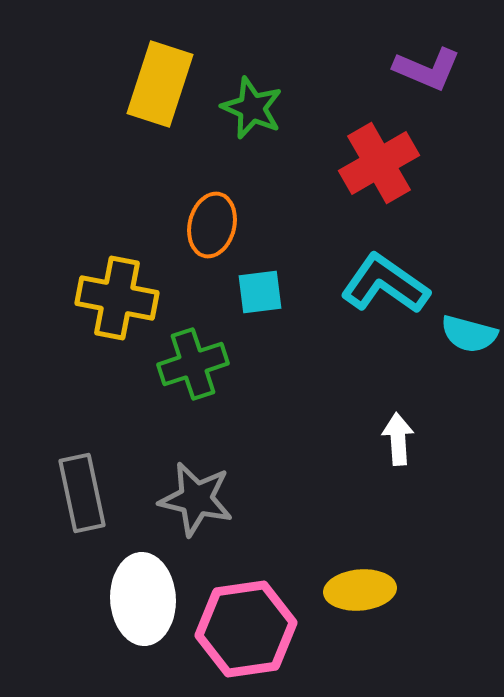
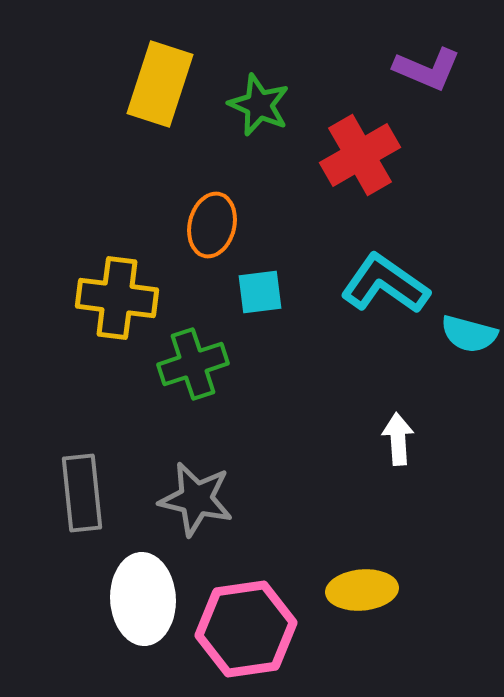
green star: moved 7 px right, 3 px up
red cross: moved 19 px left, 8 px up
yellow cross: rotated 4 degrees counterclockwise
gray rectangle: rotated 6 degrees clockwise
yellow ellipse: moved 2 px right
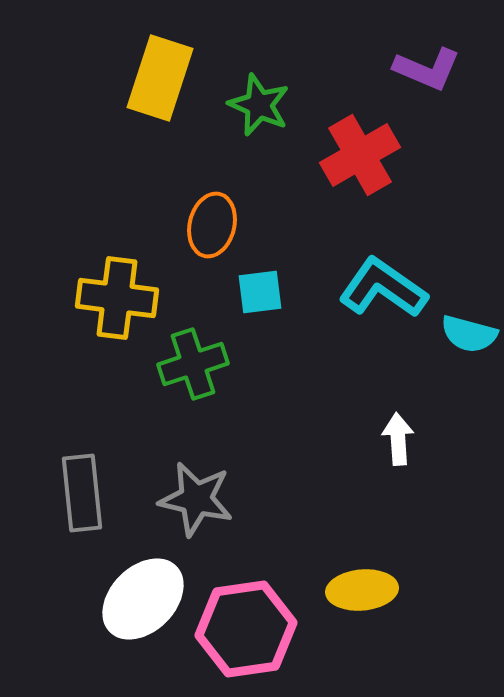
yellow rectangle: moved 6 px up
cyan L-shape: moved 2 px left, 4 px down
white ellipse: rotated 48 degrees clockwise
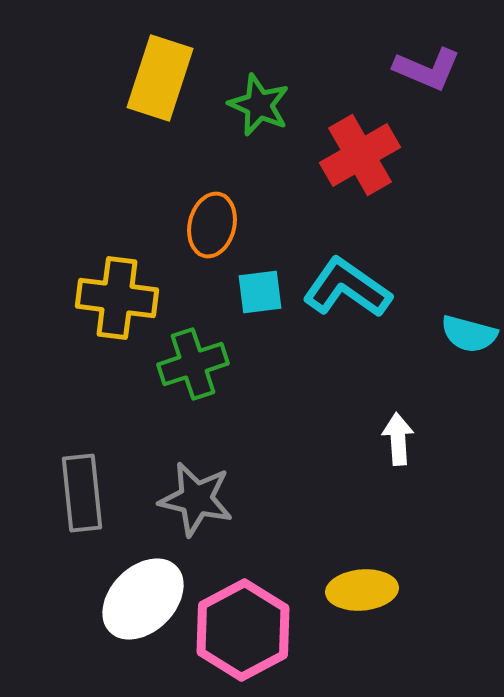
cyan L-shape: moved 36 px left
pink hexagon: moved 3 px left, 1 px down; rotated 20 degrees counterclockwise
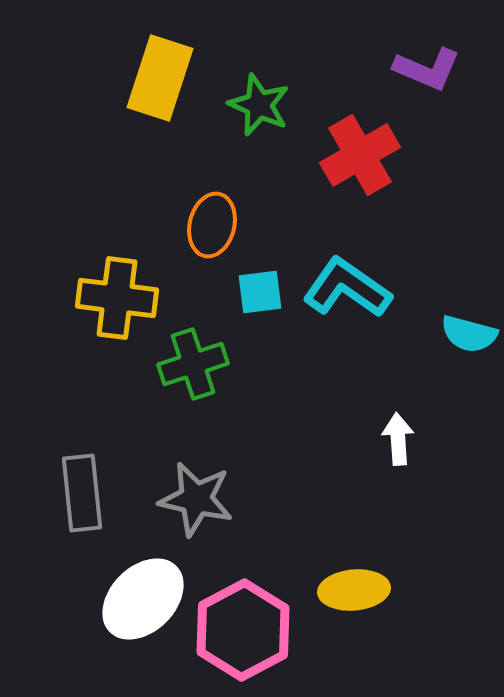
yellow ellipse: moved 8 px left
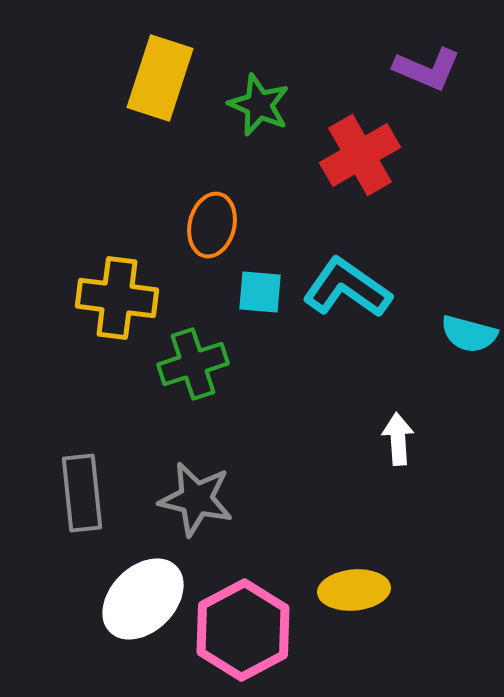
cyan square: rotated 12 degrees clockwise
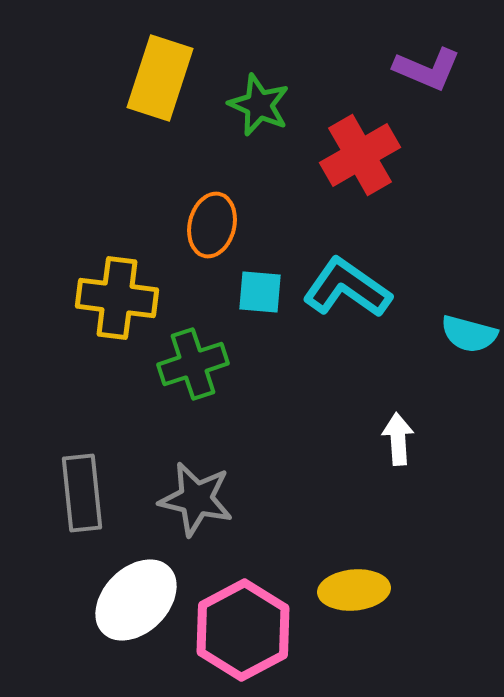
white ellipse: moved 7 px left, 1 px down
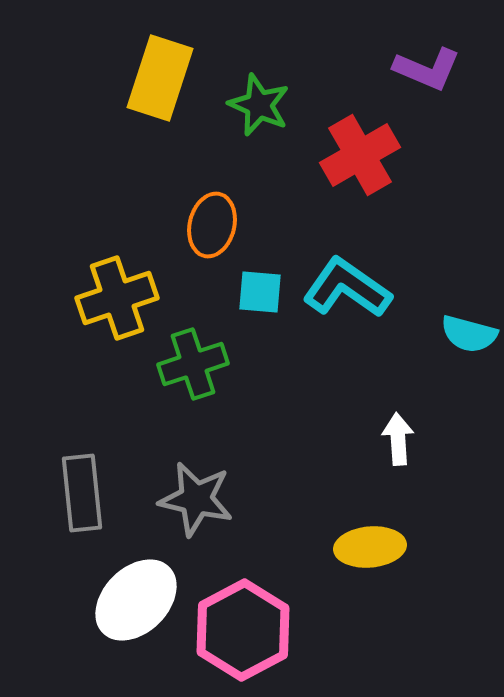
yellow cross: rotated 26 degrees counterclockwise
yellow ellipse: moved 16 px right, 43 px up
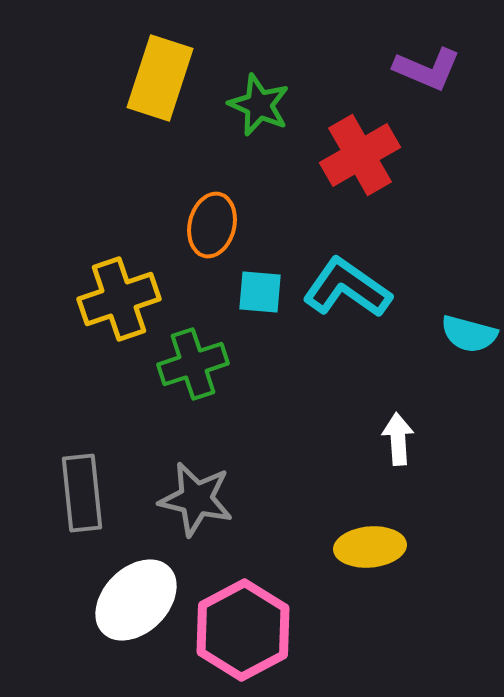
yellow cross: moved 2 px right, 1 px down
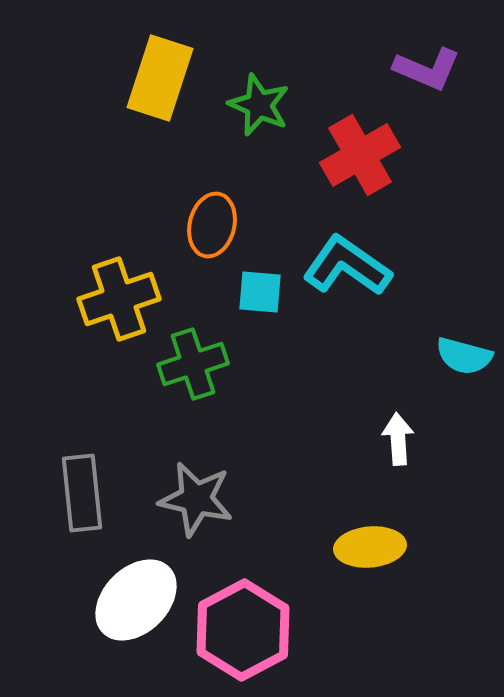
cyan L-shape: moved 22 px up
cyan semicircle: moved 5 px left, 22 px down
